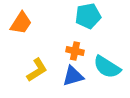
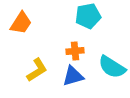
orange cross: rotated 18 degrees counterclockwise
cyan semicircle: moved 5 px right
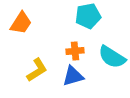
cyan semicircle: moved 10 px up
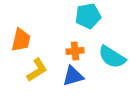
orange trapezoid: moved 17 px down; rotated 20 degrees counterclockwise
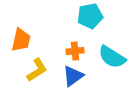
cyan pentagon: moved 2 px right
blue triangle: rotated 20 degrees counterclockwise
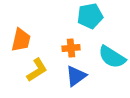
orange cross: moved 4 px left, 3 px up
blue triangle: moved 3 px right
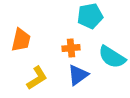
yellow L-shape: moved 8 px down
blue triangle: moved 2 px right, 1 px up
